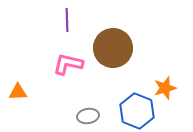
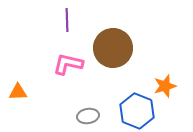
orange star: moved 2 px up
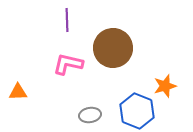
gray ellipse: moved 2 px right, 1 px up
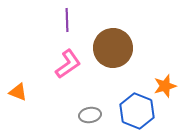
pink L-shape: rotated 132 degrees clockwise
orange triangle: rotated 24 degrees clockwise
